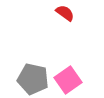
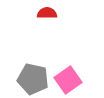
red semicircle: moved 18 px left; rotated 36 degrees counterclockwise
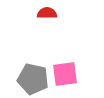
pink square: moved 3 px left, 6 px up; rotated 28 degrees clockwise
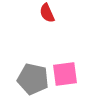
red semicircle: rotated 114 degrees counterclockwise
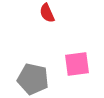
pink square: moved 12 px right, 10 px up
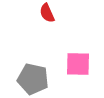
pink square: moved 1 px right; rotated 8 degrees clockwise
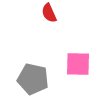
red semicircle: moved 2 px right
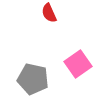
pink square: rotated 36 degrees counterclockwise
